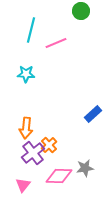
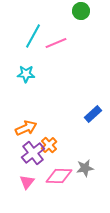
cyan line: moved 2 px right, 6 px down; rotated 15 degrees clockwise
orange arrow: rotated 120 degrees counterclockwise
pink triangle: moved 4 px right, 3 px up
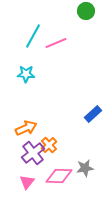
green circle: moved 5 px right
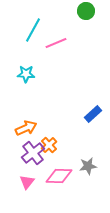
cyan line: moved 6 px up
gray star: moved 3 px right, 2 px up
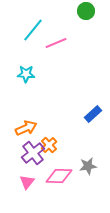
cyan line: rotated 10 degrees clockwise
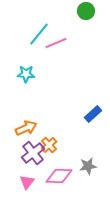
cyan line: moved 6 px right, 4 px down
